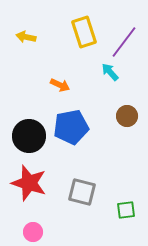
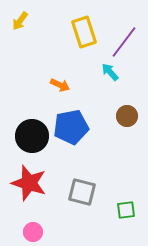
yellow arrow: moved 6 px left, 16 px up; rotated 66 degrees counterclockwise
black circle: moved 3 px right
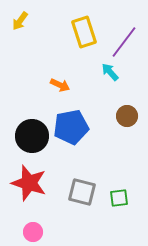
green square: moved 7 px left, 12 px up
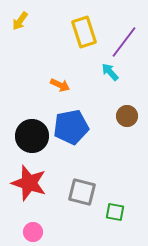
green square: moved 4 px left, 14 px down; rotated 18 degrees clockwise
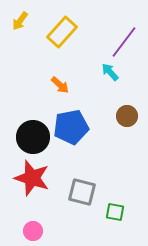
yellow rectangle: moved 22 px left; rotated 60 degrees clockwise
orange arrow: rotated 18 degrees clockwise
black circle: moved 1 px right, 1 px down
red star: moved 3 px right, 5 px up
pink circle: moved 1 px up
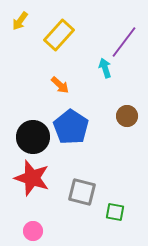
yellow rectangle: moved 3 px left, 3 px down
cyan arrow: moved 5 px left, 4 px up; rotated 24 degrees clockwise
blue pentagon: rotated 28 degrees counterclockwise
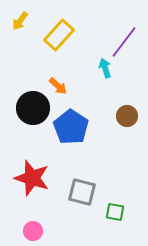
orange arrow: moved 2 px left, 1 px down
black circle: moved 29 px up
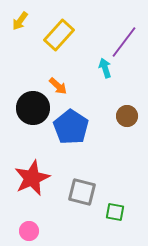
red star: rotated 30 degrees clockwise
pink circle: moved 4 px left
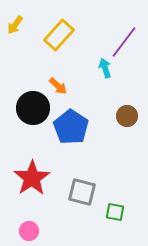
yellow arrow: moved 5 px left, 4 px down
red star: rotated 9 degrees counterclockwise
